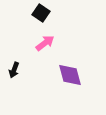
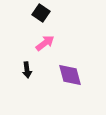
black arrow: moved 13 px right; rotated 28 degrees counterclockwise
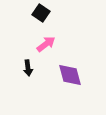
pink arrow: moved 1 px right, 1 px down
black arrow: moved 1 px right, 2 px up
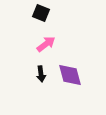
black square: rotated 12 degrees counterclockwise
black arrow: moved 13 px right, 6 px down
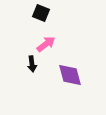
black arrow: moved 9 px left, 10 px up
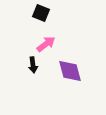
black arrow: moved 1 px right, 1 px down
purple diamond: moved 4 px up
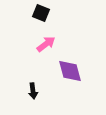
black arrow: moved 26 px down
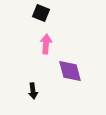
pink arrow: rotated 48 degrees counterclockwise
